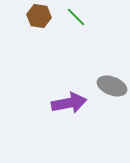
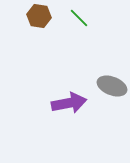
green line: moved 3 px right, 1 px down
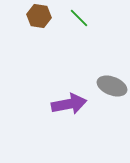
purple arrow: moved 1 px down
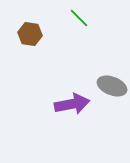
brown hexagon: moved 9 px left, 18 px down
purple arrow: moved 3 px right
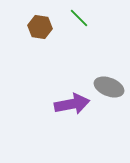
brown hexagon: moved 10 px right, 7 px up
gray ellipse: moved 3 px left, 1 px down
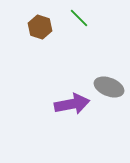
brown hexagon: rotated 10 degrees clockwise
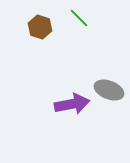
gray ellipse: moved 3 px down
